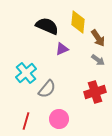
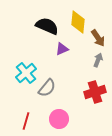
gray arrow: rotated 104 degrees counterclockwise
gray semicircle: moved 1 px up
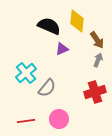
yellow diamond: moved 1 px left, 1 px up
black semicircle: moved 2 px right
brown arrow: moved 1 px left, 2 px down
red line: rotated 66 degrees clockwise
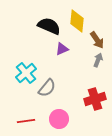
red cross: moved 7 px down
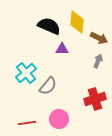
yellow diamond: moved 1 px down
brown arrow: moved 2 px right, 2 px up; rotated 30 degrees counterclockwise
purple triangle: rotated 24 degrees clockwise
gray arrow: moved 1 px down
gray semicircle: moved 1 px right, 2 px up
red line: moved 1 px right, 2 px down
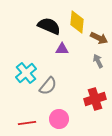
gray arrow: rotated 48 degrees counterclockwise
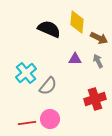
black semicircle: moved 3 px down
purple triangle: moved 13 px right, 10 px down
pink circle: moved 9 px left
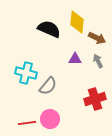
brown arrow: moved 2 px left
cyan cross: rotated 35 degrees counterclockwise
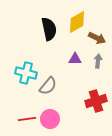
yellow diamond: rotated 55 degrees clockwise
black semicircle: rotated 55 degrees clockwise
gray arrow: rotated 32 degrees clockwise
red cross: moved 1 px right, 2 px down
red line: moved 4 px up
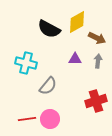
black semicircle: rotated 130 degrees clockwise
cyan cross: moved 10 px up
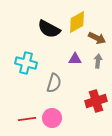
gray semicircle: moved 6 px right, 3 px up; rotated 24 degrees counterclockwise
pink circle: moved 2 px right, 1 px up
